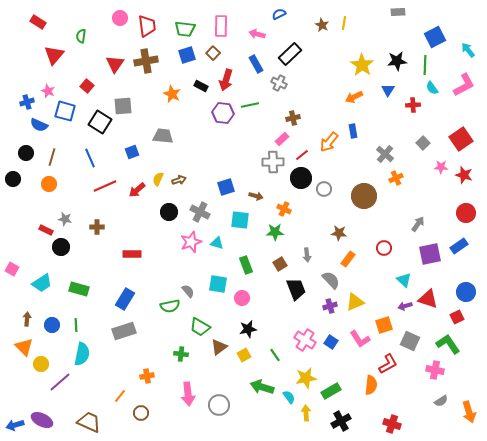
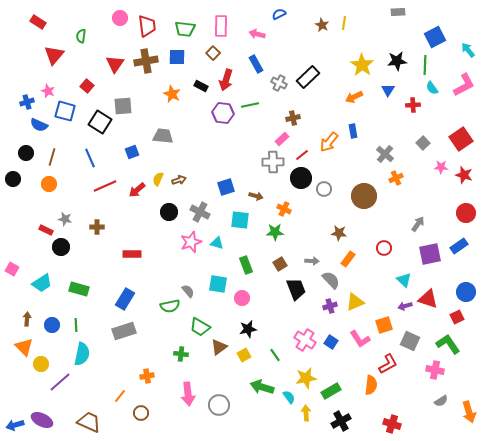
black rectangle at (290, 54): moved 18 px right, 23 px down
blue square at (187, 55): moved 10 px left, 2 px down; rotated 18 degrees clockwise
gray arrow at (307, 255): moved 5 px right, 6 px down; rotated 80 degrees counterclockwise
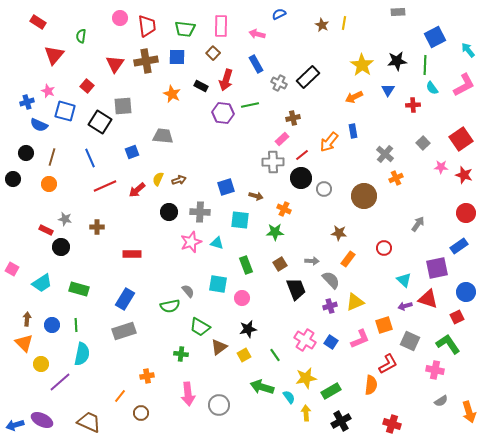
gray cross at (200, 212): rotated 24 degrees counterclockwise
purple square at (430, 254): moved 7 px right, 14 px down
pink L-shape at (360, 339): rotated 80 degrees counterclockwise
orange triangle at (24, 347): moved 4 px up
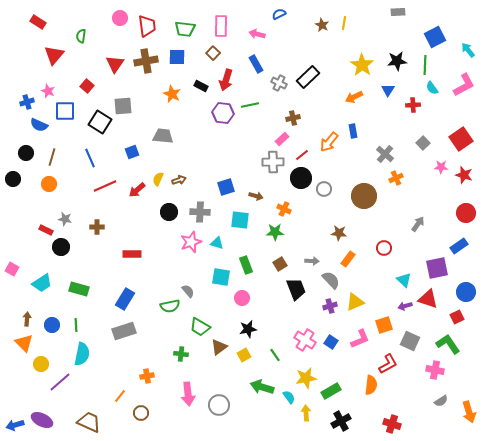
blue square at (65, 111): rotated 15 degrees counterclockwise
cyan square at (218, 284): moved 3 px right, 7 px up
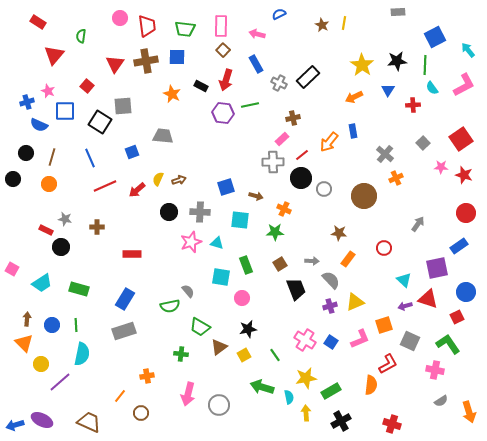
brown square at (213, 53): moved 10 px right, 3 px up
pink arrow at (188, 394): rotated 20 degrees clockwise
cyan semicircle at (289, 397): rotated 24 degrees clockwise
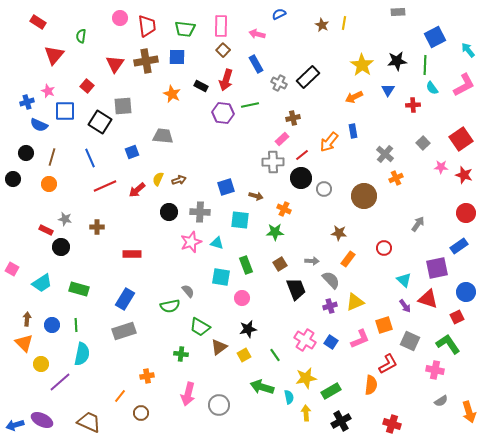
purple arrow at (405, 306): rotated 112 degrees counterclockwise
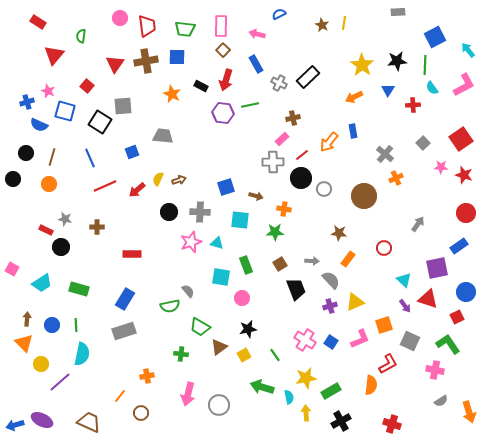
blue square at (65, 111): rotated 15 degrees clockwise
orange cross at (284, 209): rotated 16 degrees counterclockwise
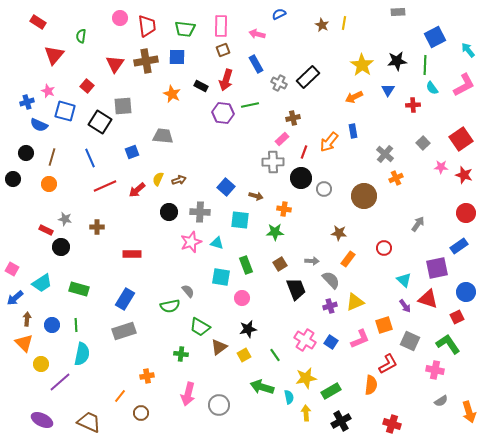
brown square at (223, 50): rotated 24 degrees clockwise
red line at (302, 155): moved 2 px right, 3 px up; rotated 32 degrees counterclockwise
blue square at (226, 187): rotated 30 degrees counterclockwise
blue arrow at (15, 425): moved 127 px up; rotated 24 degrees counterclockwise
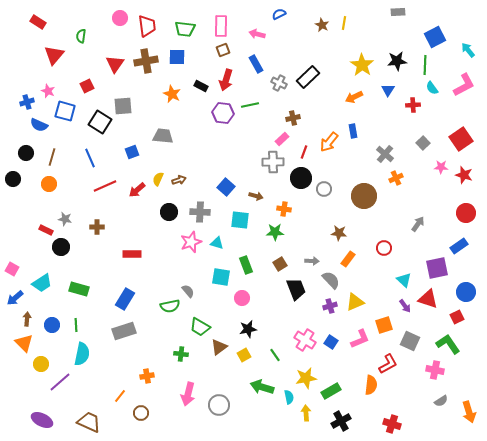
red square at (87, 86): rotated 24 degrees clockwise
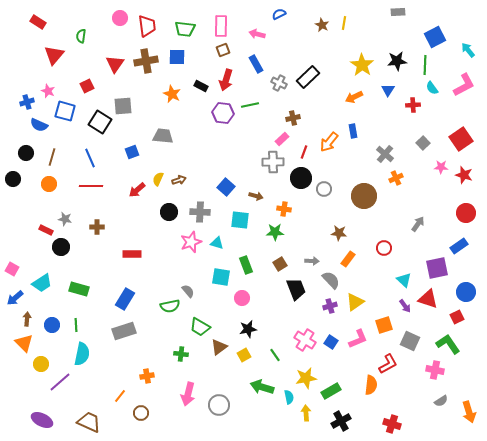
red line at (105, 186): moved 14 px left; rotated 25 degrees clockwise
yellow triangle at (355, 302): rotated 12 degrees counterclockwise
pink L-shape at (360, 339): moved 2 px left
